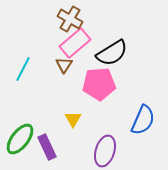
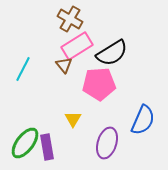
pink rectangle: moved 2 px right, 3 px down; rotated 8 degrees clockwise
brown triangle: rotated 12 degrees counterclockwise
green ellipse: moved 5 px right, 4 px down
purple rectangle: rotated 15 degrees clockwise
purple ellipse: moved 2 px right, 8 px up
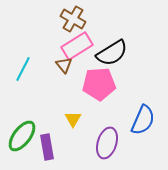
brown cross: moved 3 px right
green ellipse: moved 3 px left, 7 px up
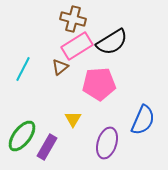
brown cross: rotated 15 degrees counterclockwise
black semicircle: moved 11 px up
brown triangle: moved 4 px left, 2 px down; rotated 30 degrees clockwise
purple rectangle: rotated 40 degrees clockwise
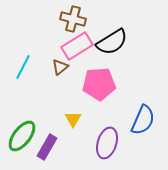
cyan line: moved 2 px up
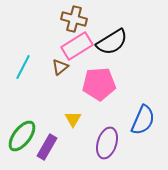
brown cross: moved 1 px right
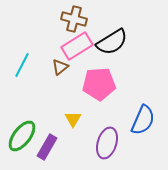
cyan line: moved 1 px left, 2 px up
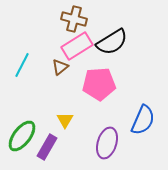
yellow triangle: moved 8 px left, 1 px down
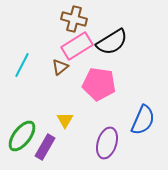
pink pentagon: rotated 12 degrees clockwise
purple rectangle: moved 2 px left
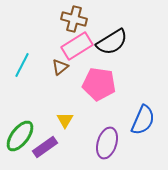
green ellipse: moved 2 px left
purple rectangle: rotated 25 degrees clockwise
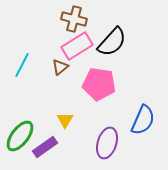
black semicircle: rotated 16 degrees counterclockwise
